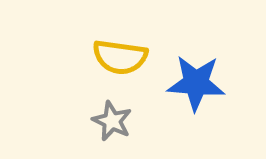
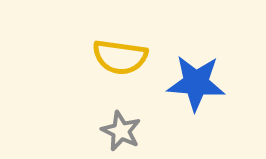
gray star: moved 9 px right, 10 px down
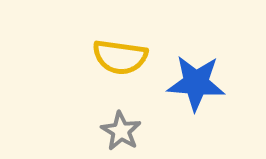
gray star: rotated 6 degrees clockwise
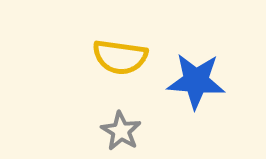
blue star: moved 2 px up
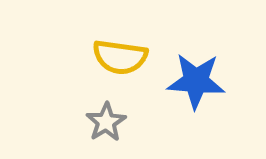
gray star: moved 15 px left, 9 px up; rotated 9 degrees clockwise
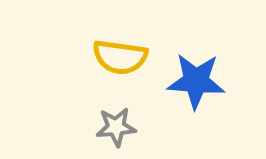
gray star: moved 10 px right, 5 px down; rotated 27 degrees clockwise
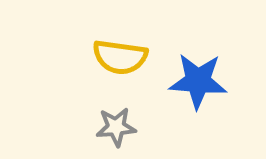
blue star: moved 2 px right
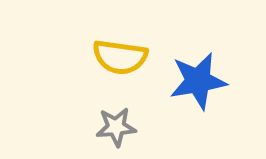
blue star: rotated 14 degrees counterclockwise
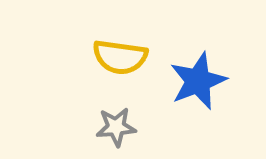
blue star: rotated 12 degrees counterclockwise
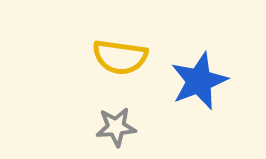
blue star: moved 1 px right
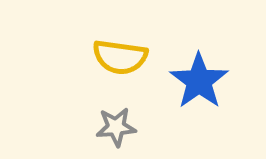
blue star: rotated 14 degrees counterclockwise
